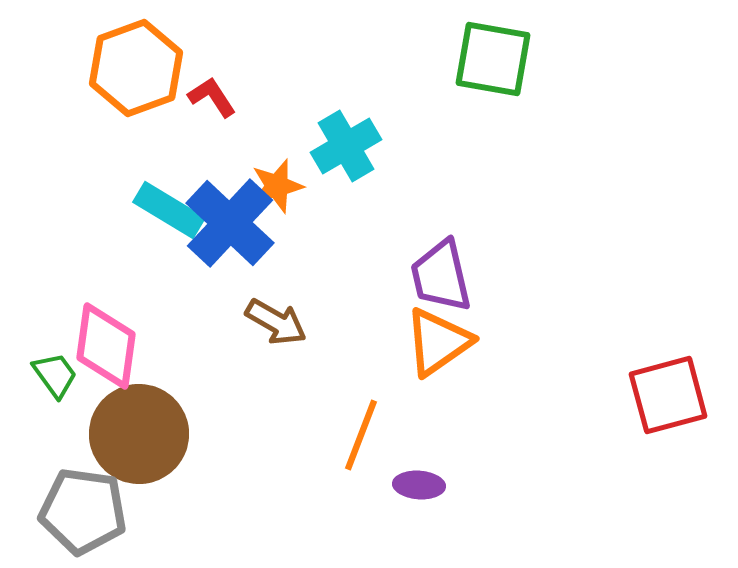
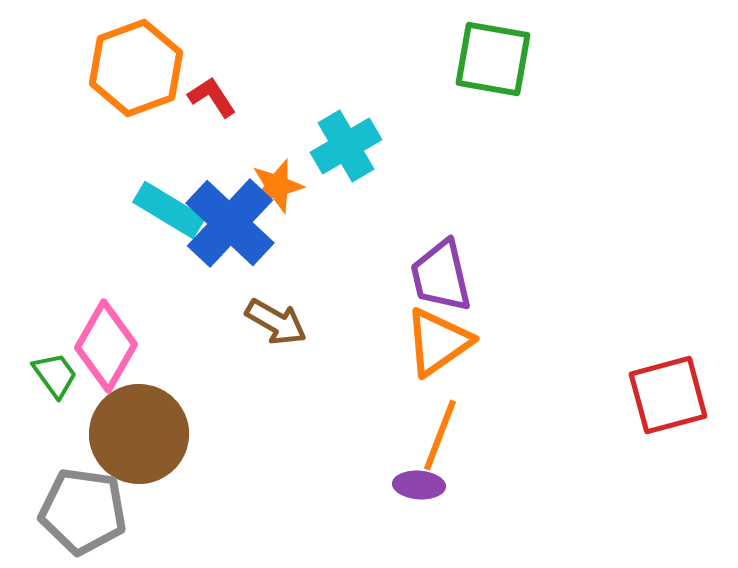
pink diamond: rotated 22 degrees clockwise
orange line: moved 79 px right
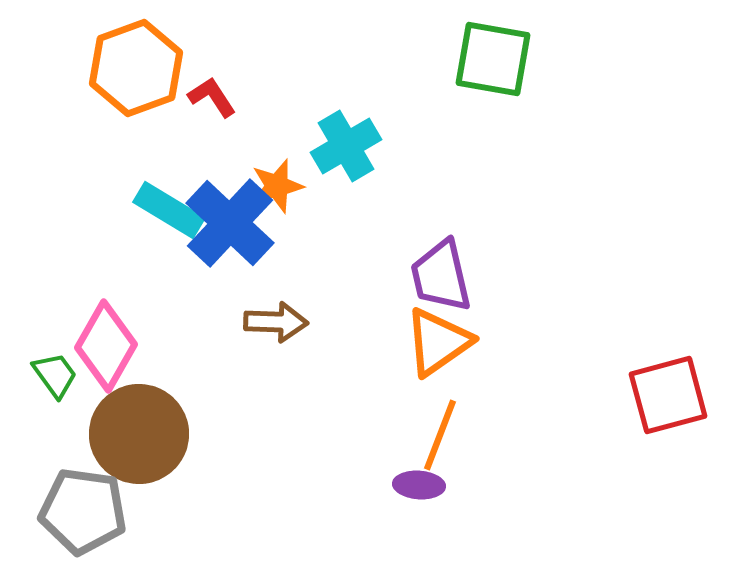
brown arrow: rotated 28 degrees counterclockwise
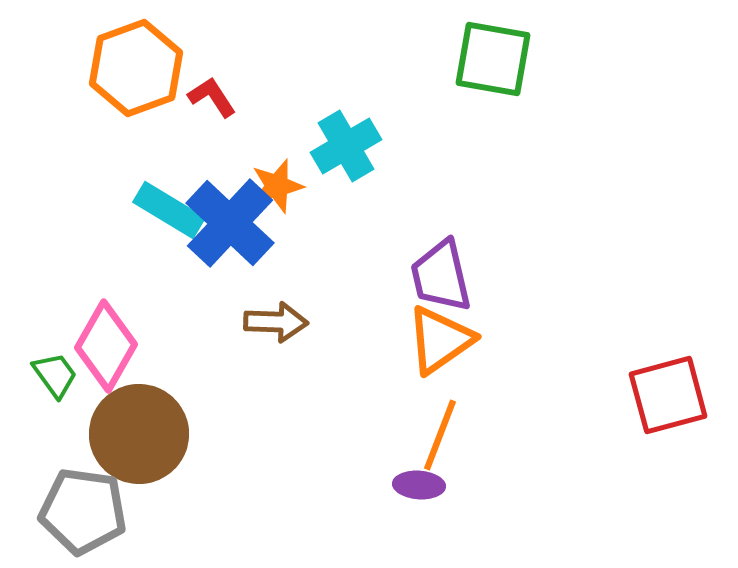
orange triangle: moved 2 px right, 2 px up
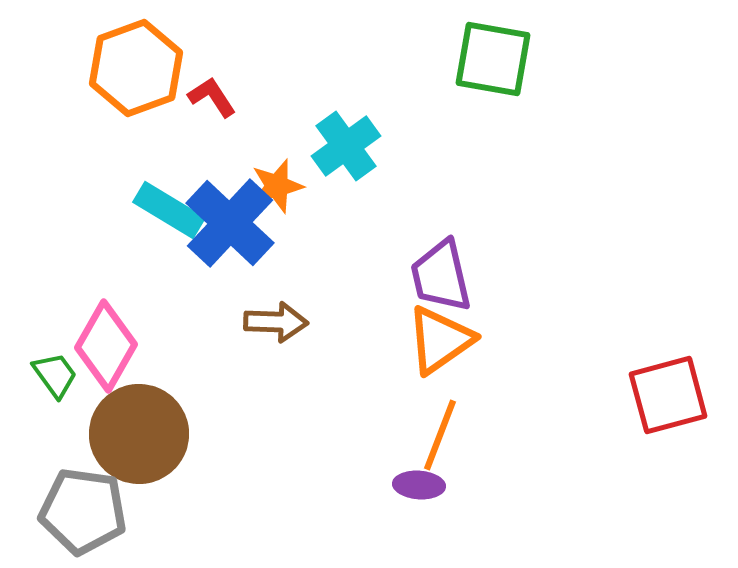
cyan cross: rotated 6 degrees counterclockwise
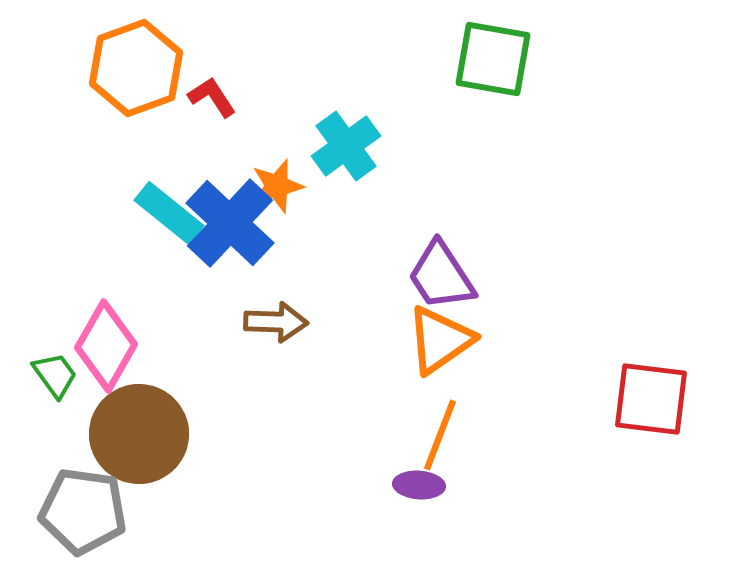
cyan rectangle: moved 3 px down; rotated 8 degrees clockwise
purple trapezoid: rotated 20 degrees counterclockwise
red square: moved 17 px left, 4 px down; rotated 22 degrees clockwise
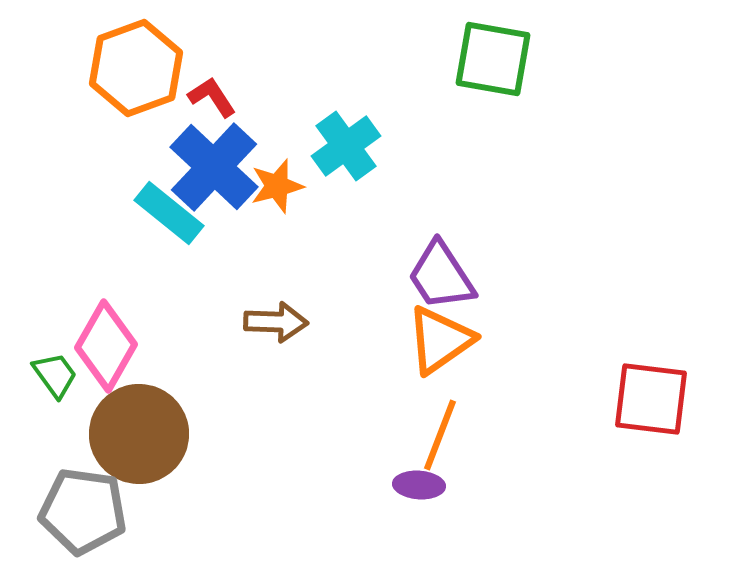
blue cross: moved 16 px left, 56 px up
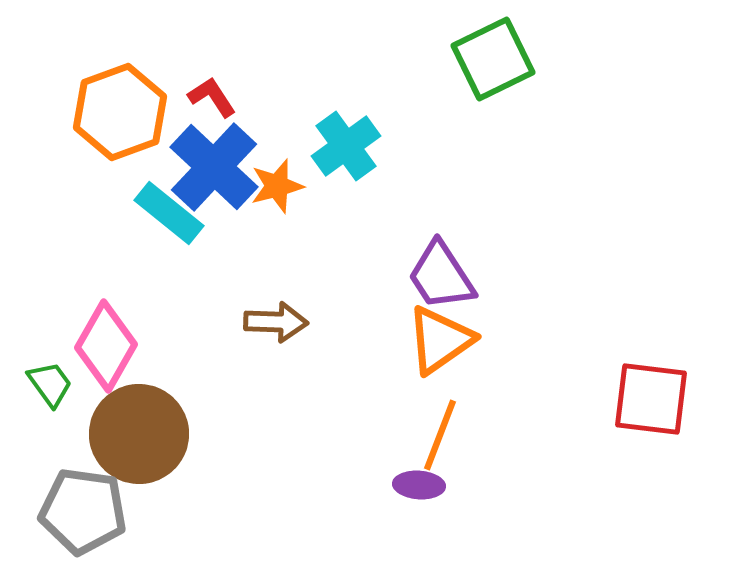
green square: rotated 36 degrees counterclockwise
orange hexagon: moved 16 px left, 44 px down
green trapezoid: moved 5 px left, 9 px down
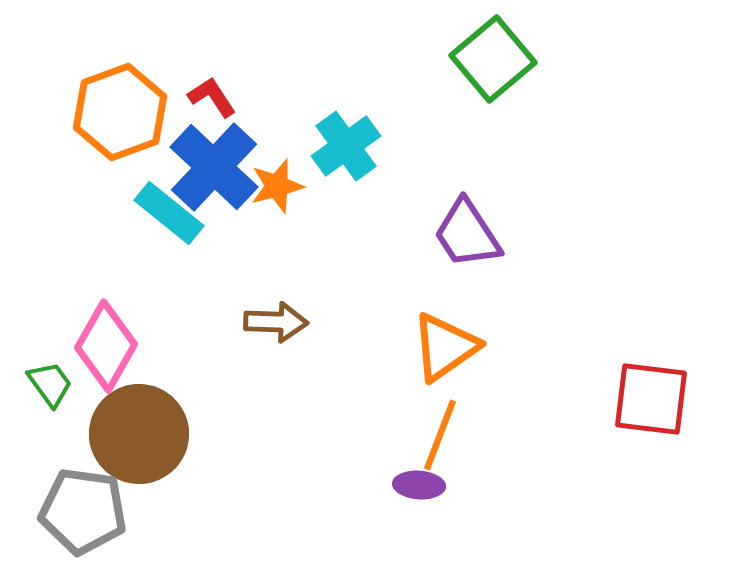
green square: rotated 14 degrees counterclockwise
purple trapezoid: moved 26 px right, 42 px up
orange triangle: moved 5 px right, 7 px down
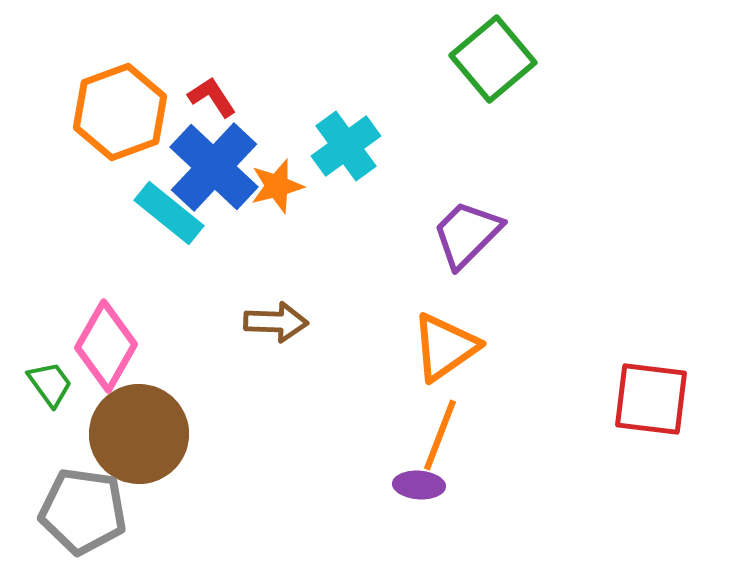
purple trapezoid: rotated 78 degrees clockwise
